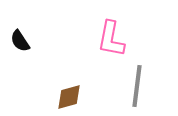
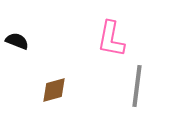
black semicircle: moved 3 px left; rotated 145 degrees clockwise
brown diamond: moved 15 px left, 7 px up
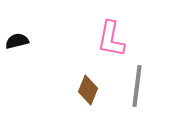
black semicircle: rotated 35 degrees counterclockwise
brown diamond: moved 34 px right; rotated 52 degrees counterclockwise
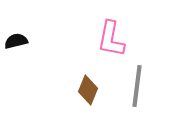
black semicircle: moved 1 px left
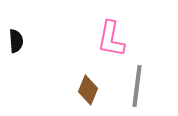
black semicircle: rotated 100 degrees clockwise
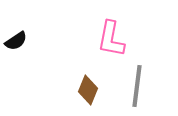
black semicircle: rotated 60 degrees clockwise
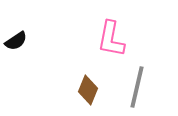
gray line: moved 1 px down; rotated 6 degrees clockwise
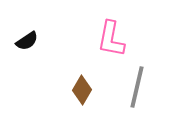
black semicircle: moved 11 px right
brown diamond: moved 6 px left; rotated 8 degrees clockwise
